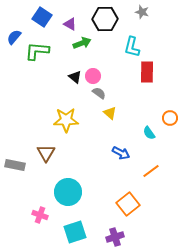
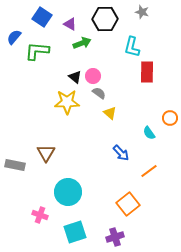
yellow star: moved 1 px right, 18 px up
blue arrow: rotated 18 degrees clockwise
orange line: moved 2 px left
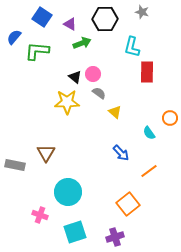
pink circle: moved 2 px up
yellow triangle: moved 5 px right, 1 px up
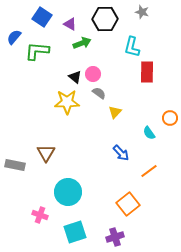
yellow triangle: rotated 32 degrees clockwise
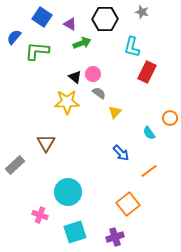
red rectangle: rotated 25 degrees clockwise
brown triangle: moved 10 px up
gray rectangle: rotated 54 degrees counterclockwise
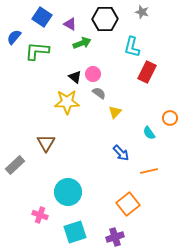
orange line: rotated 24 degrees clockwise
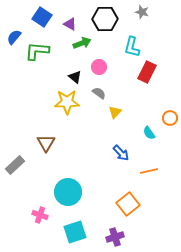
pink circle: moved 6 px right, 7 px up
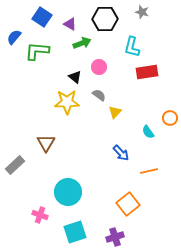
red rectangle: rotated 55 degrees clockwise
gray semicircle: moved 2 px down
cyan semicircle: moved 1 px left, 1 px up
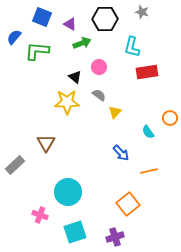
blue square: rotated 12 degrees counterclockwise
